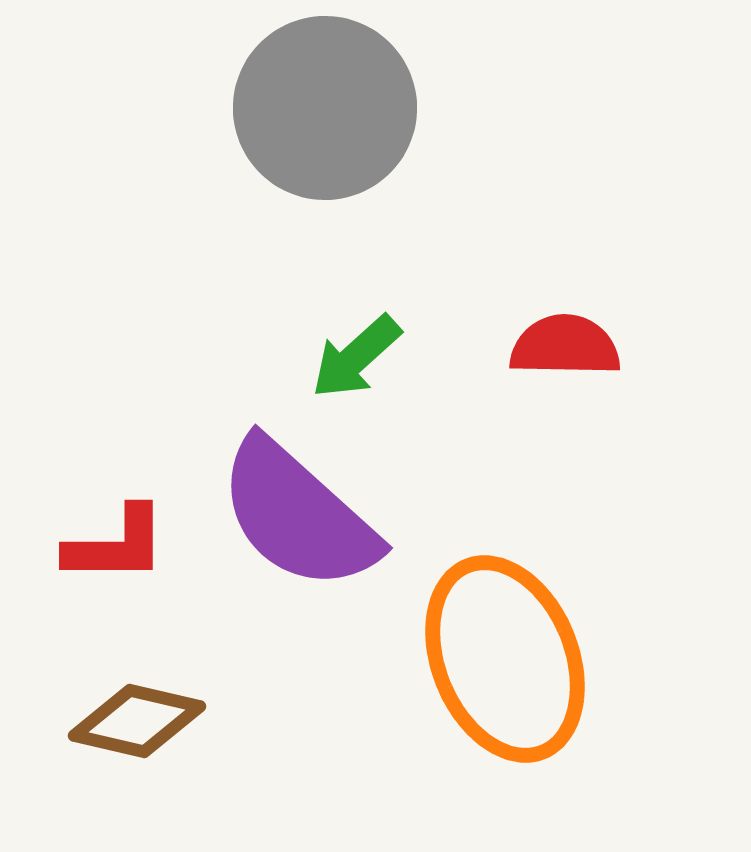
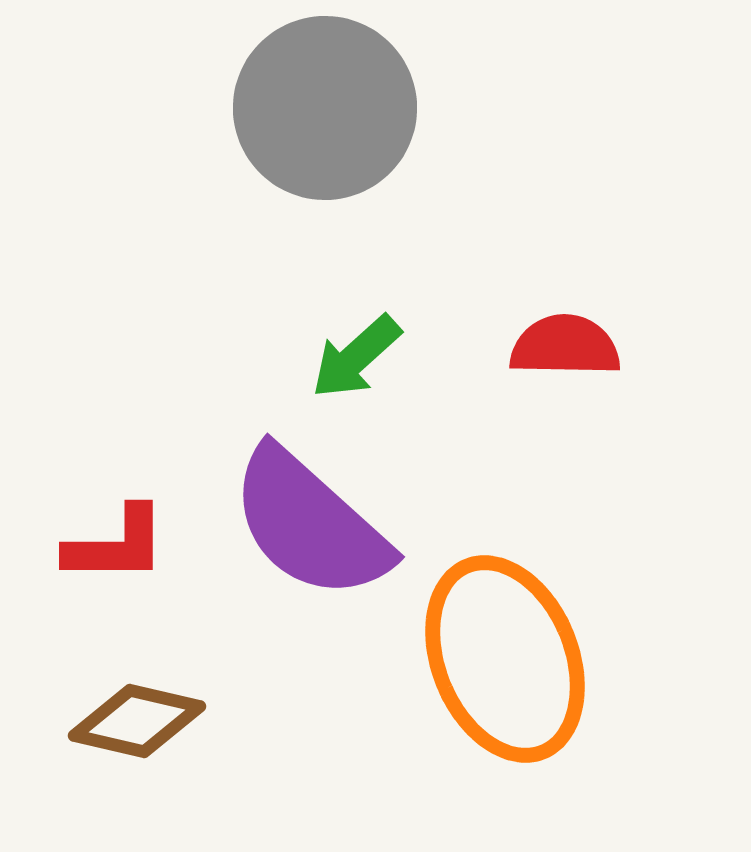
purple semicircle: moved 12 px right, 9 px down
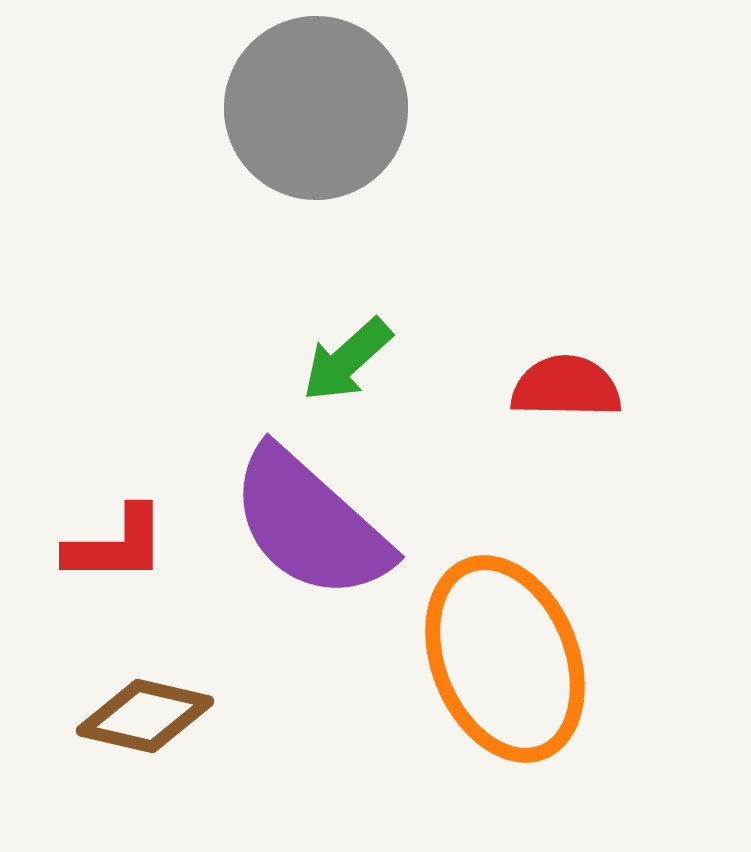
gray circle: moved 9 px left
red semicircle: moved 1 px right, 41 px down
green arrow: moved 9 px left, 3 px down
brown diamond: moved 8 px right, 5 px up
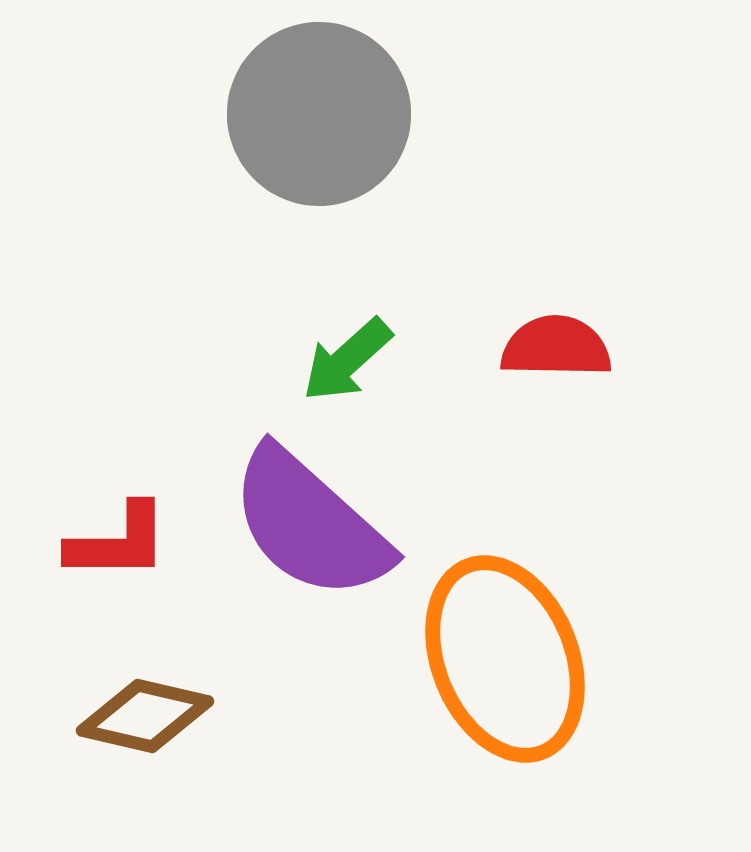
gray circle: moved 3 px right, 6 px down
red semicircle: moved 10 px left, 40 px up
red L-shape: moved 2 px right, 3 px up
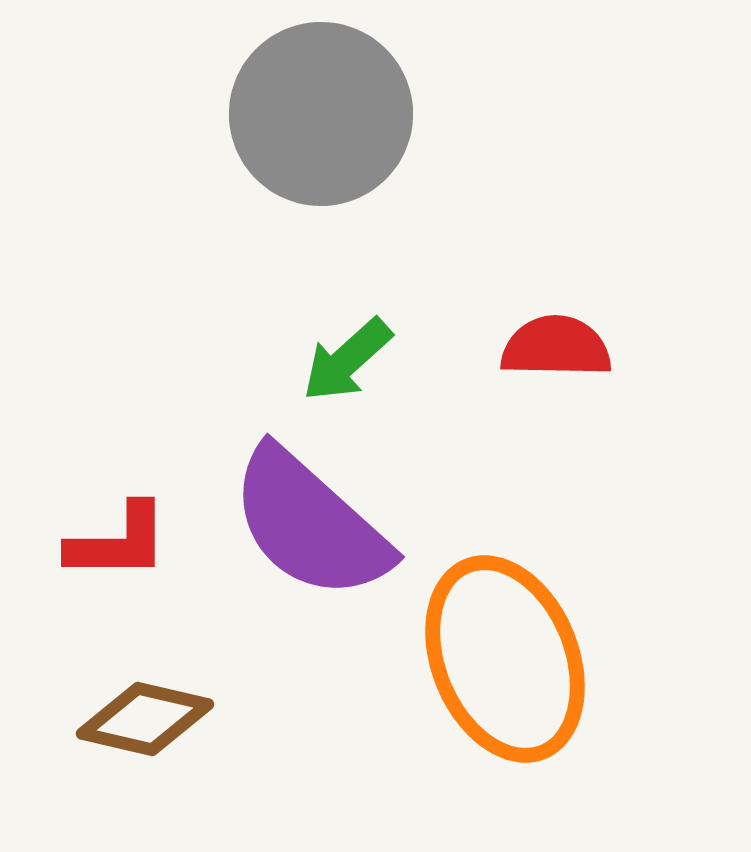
gray circle: moved 2 px right
brown diamond: moved 3 px down
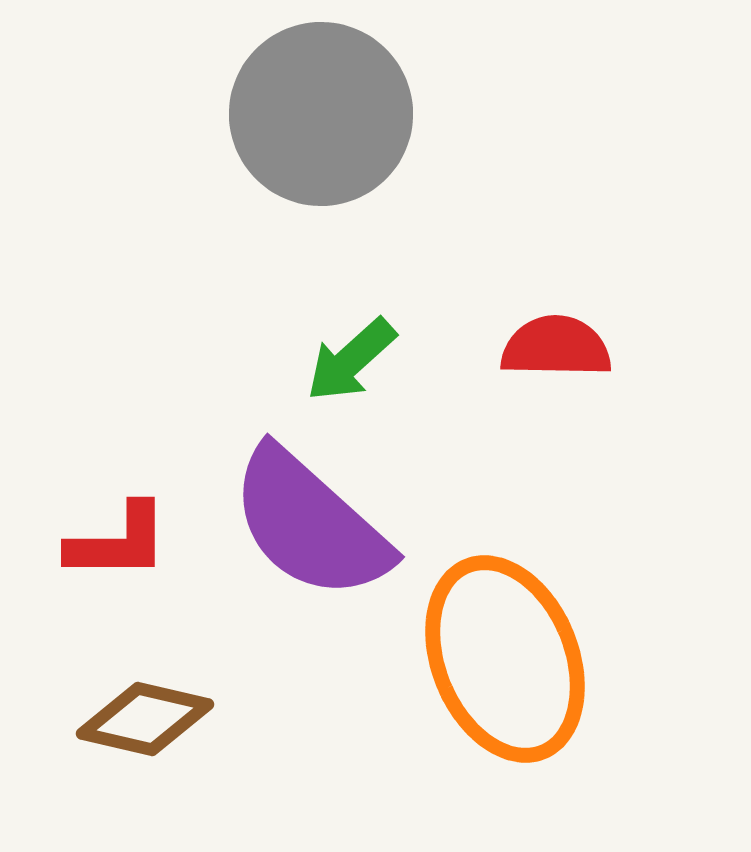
green arrow: moved 4 px right
